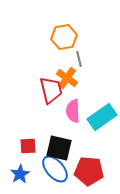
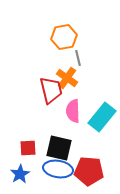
gray line: moved 1 px left, 1 px up
cyan rectangle: rotated 16 degrees counterclockwise
red square: moved 2 px down
blue ellipse: moved 3 px right; rotated 40 degrees counterclockwise
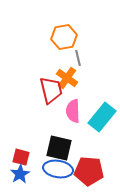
red square: moved 7 px left, 9 px down; rotated 18 degrees clockwise
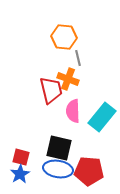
orange hexagon: rotated 15 degrees clockwise
orange cross: moved 1 px right, 1 px down; rotated 15 degrees counterclockwise
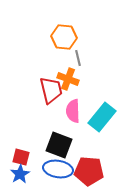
black square: moved 3 px up; rotated 8 degrees clockwise
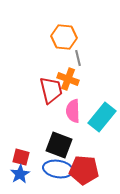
red pentagon: moved 5 px left, 1 px up
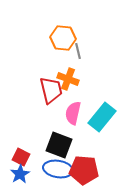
orange hexagon: moved 1 px left, 1 px down
gray line: moved 7 px up
pink semicircle: moved 2 px down; rotated 15 degrees clockwise
red square: rotated 12 degrees clockwise
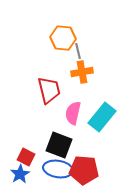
orange cross: moved 14 px right, 7 px up; rotated 30 degrees counterclockwise
red trapezoid: moved 2 px left
red square: moved 5 px right
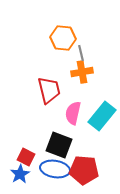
gray line: moved 3 px right, 2 px down
cyan rectangle: moved 1 px up
blue ellipse: moved 3 px left
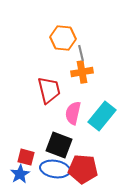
red square: rotated 12 degrees counterclockwise
red pentagon: moved 1 px left, 1 px up
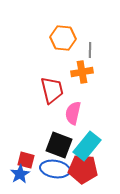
gray line: moved 9 px right, 3 px up; rotated 14 degrees clockwise
red trapezoid: moved 3 px right
cyan rectangle: moved 15 px left, 30 px down
red square: moved 3 px down
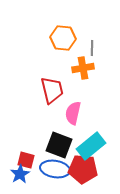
gray line: moved 2 px right, 2 px up
orange cross: moved 1 px right, 4 px up
cyan rectangle: moved 4 px right; rotated 12 degrees clockwise
